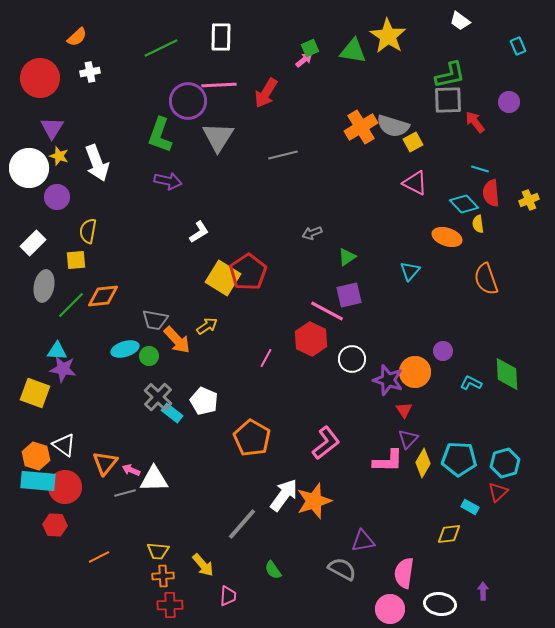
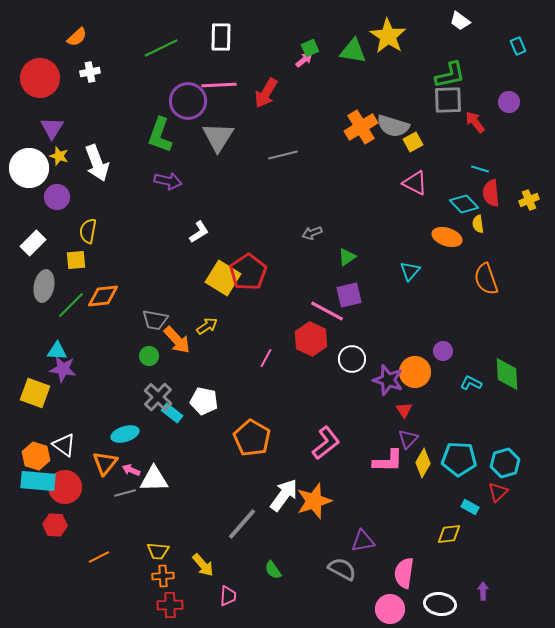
cyan ellipse at (125, 349): moved 85 px down
white pentagon at (204, 401): rotated 12 degrees counterclockwise
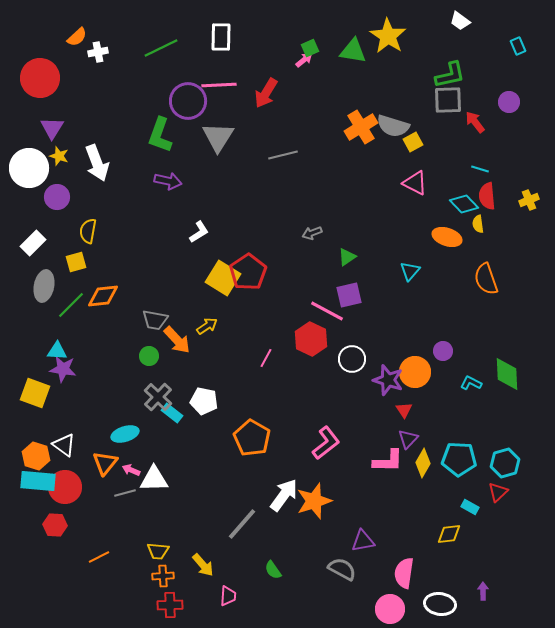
white cross at (90, 72): moved 8 px right, 20 px up
red semicircle at (491, 193): moved 4 px left, 3 px down
yellow square at (76, 260): moved 2 px down; rotated 10 degrees counterclockwise
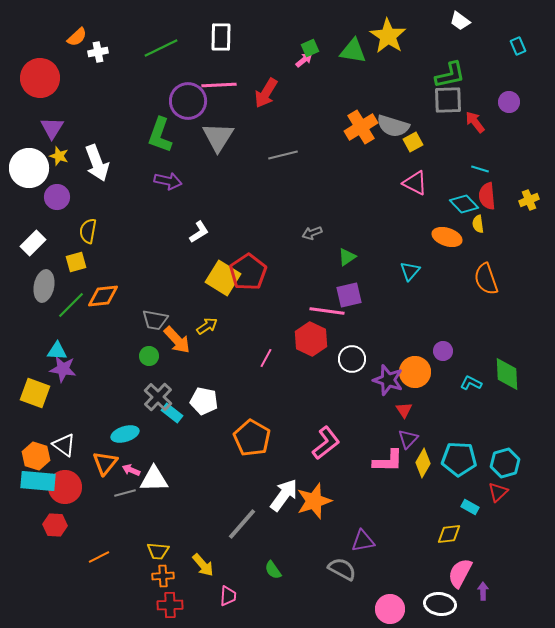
pink line at (327, 311): rotated 20 degrees counterclockwise
pink semicircle at (404, 573): moved 56 px right; rotated 20 degrees clockwise
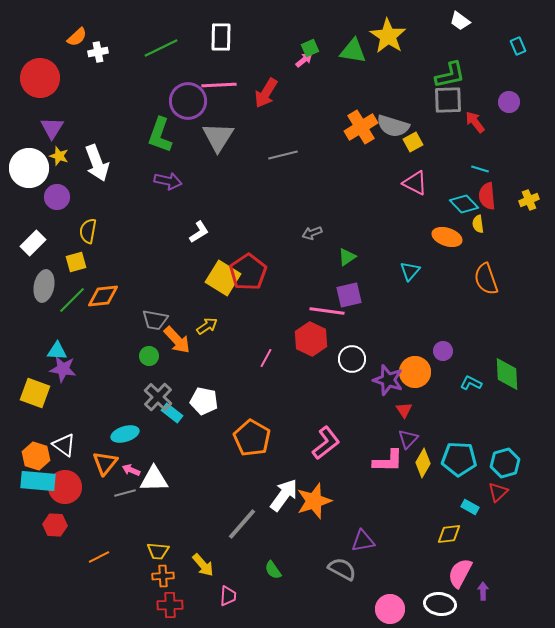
green line at (71, 305): moved 1 px right, 5 px up
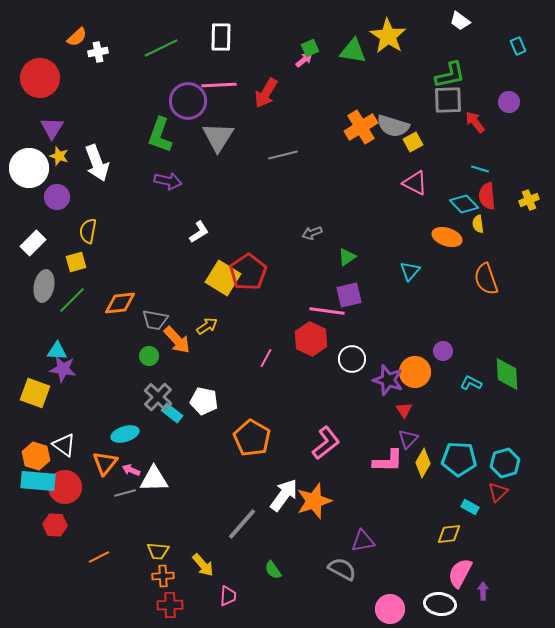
orange diamond at (103, 296): moved 17 px right, 7 px down
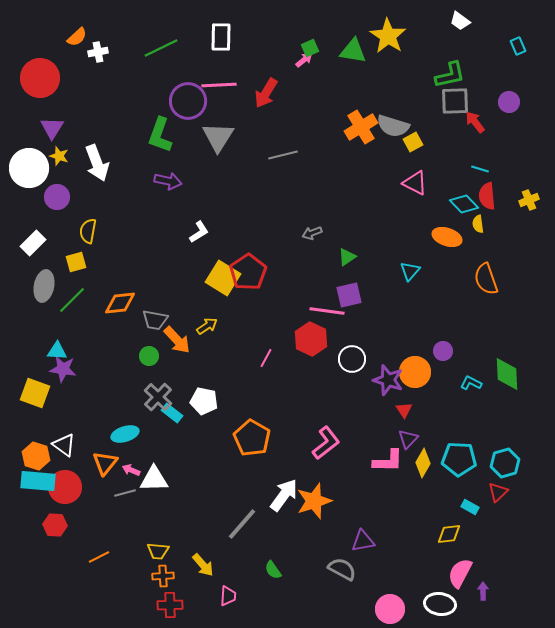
gray square at (448, 100): moved 7 px right, 1 px down
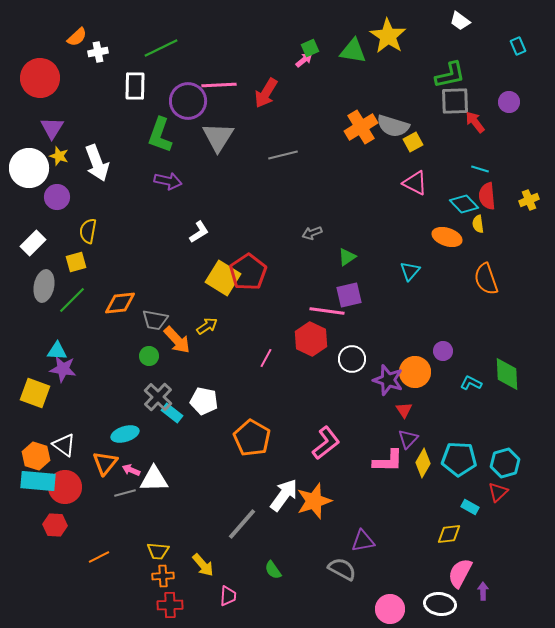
white rectangle at (221, 37): moved 86 px left, 49 px down
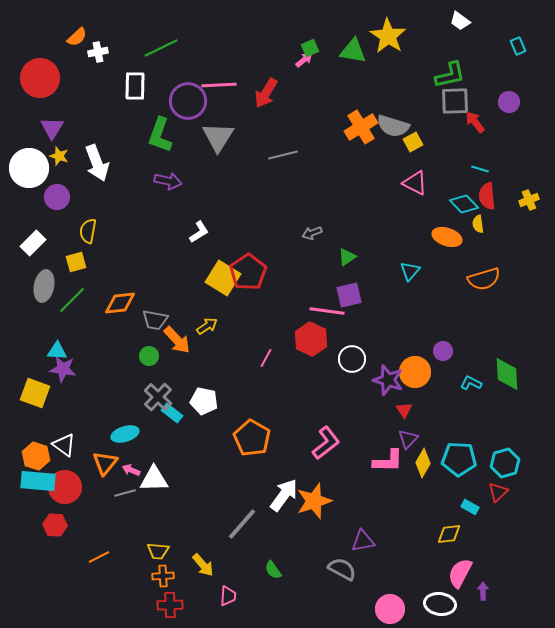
orange semicircle at (486, 279): moved 2 px left; rotated 88 degrees counterclockwise
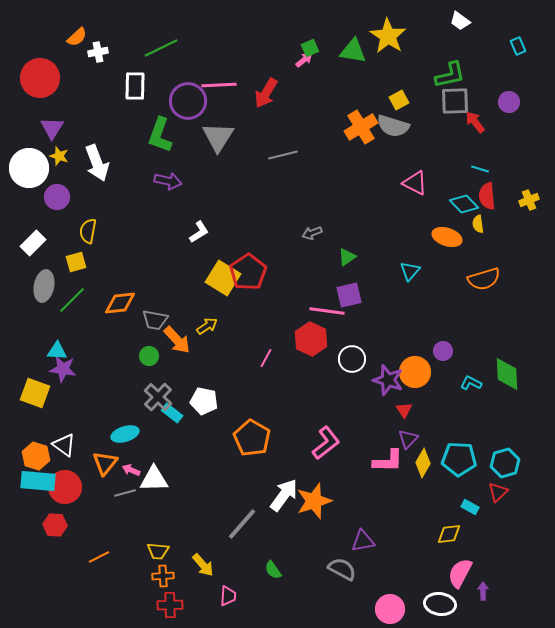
yellow square at (413, 142): moved 14 px left, 42 px up
